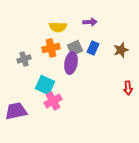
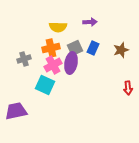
pink cross: moved 36 px up
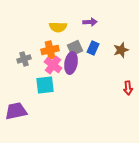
orange cross: moved 1 px left, 2 px down
pink cross: rotated 24 degrees counterclockwise
cyan square: rotated 30 degrees counterclockwise
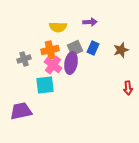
purple trapezoid: moved 5 px right
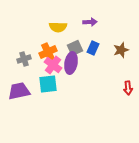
orange cross: moved 2 px left, 2 px down; rotated 12 degrees counterclockwise
cyan square: moved 3 px right, 1 px up
purple trapezoid: moved 2 px left, 20 px up
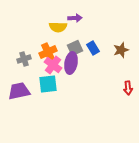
purple arrow: moved 15 px left, 4 px up
blue rectangle: rotated 56 degrees counterclockwise
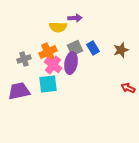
red arrow: rotated 120 degrees clockwise
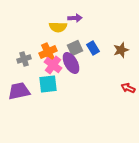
purple ellipse: rotated 40 degrees counterclockwise
